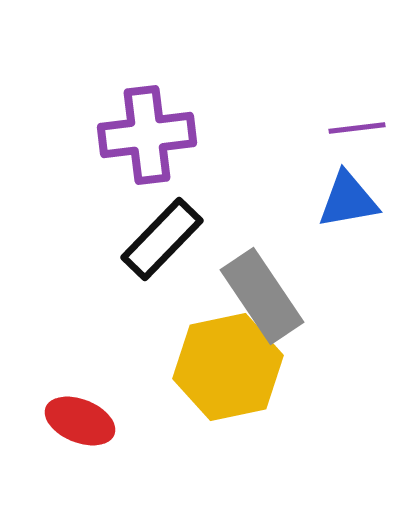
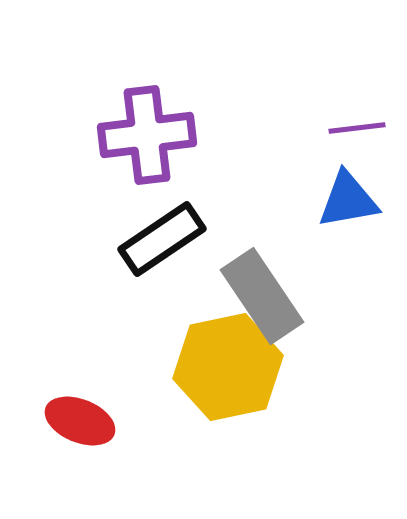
black rectangle: rotated 12 degrees clockwise
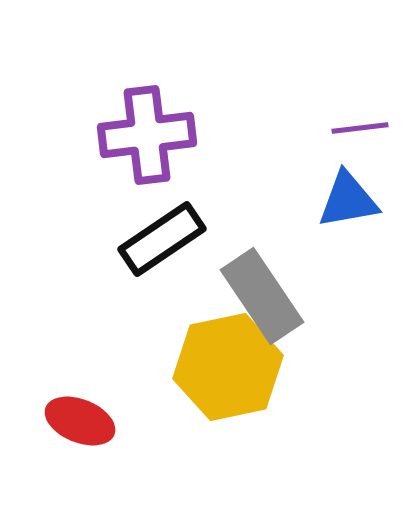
purple line: moved 3 px right
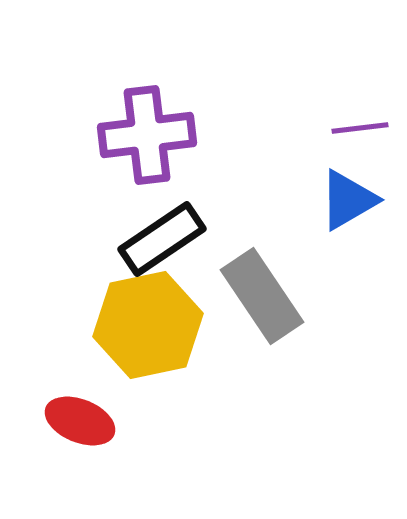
blue triangle: rotated 20 degrees counterclockwise
yellow hexagon: moved 80 px left, 42 px up
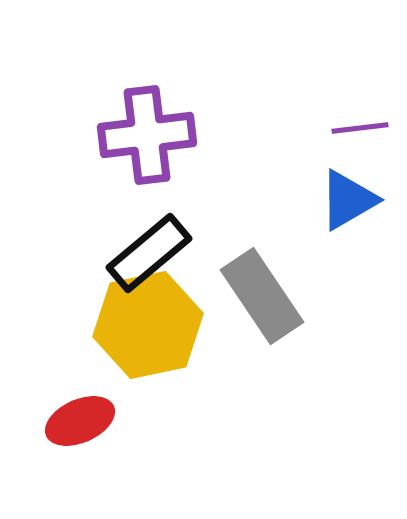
black rectangle: moved 13 px left, 14 px down; rotated 6 degrees counterclockwise
red ellipse: rotated 46 degrees counterclockwise
